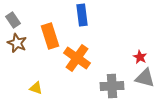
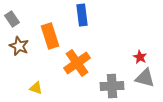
gray rectangle: moved 1 px left, 1 px up
brown star: moved 2 px right, 3 px down
orange cross: moved 5 px down; rotated 20 degrees clockwise
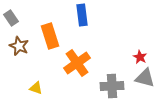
gray rectangle: moved 1 px left, 1 px up
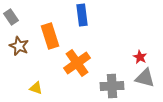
gray rectangle: moved 1 px up
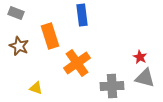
gray rectangle: moved 5 px right, 4 px up; rotated 35 degrees counterclockwise
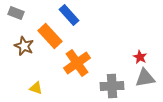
blue rectangle: moved 13 px left; rotated 35 degrees counterclockwise
orange rectangle: rotated 25 degrees counterclockwise
brown star: moved 5 px right
gray triangle: rotated 25 degrees counterclockwise
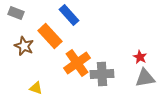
gray cross: moved 10 px left, 12 px up
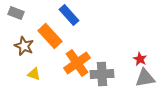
red star: moved 2 px down
yellow triangle: moved 2 px left, 14 px up
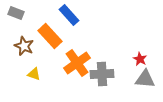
gray triangle: moved 1 px down; rotated 15 degrees clockwise
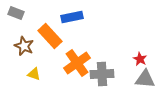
blue rectangle: moved 3 px right, 2 px down; rotated 60 degrees counterclockwise
